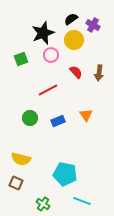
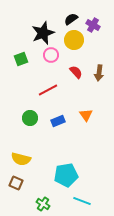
cyan pentagon: moved 1 px right, 1 px down; rotated 20 degrees counterclockwise
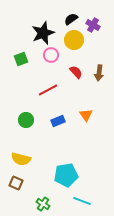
green circle: moved 4 px left, 2 px down
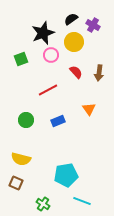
yellow circle: moved 2 px down
orange triangle: moved 3 px right, 6 px up
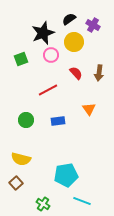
black semicircle: moved 2 px left
red semicircle: moved 1 px down
blue rectangle: rotated 16 degrees clockwise
brown square: rotated 24 degrees clockwise
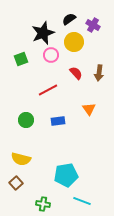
green cross: rotated 24 degrees counterclockwise
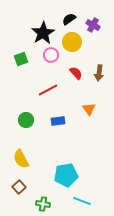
black star: rotated 10 degrees counterclockwise
yellow circle: moved 2 px left
yellow semicircle: rotated 48 degrees clockwise
brown square: moved 3 px right, 4 px down
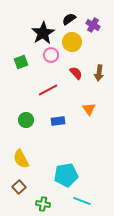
green square: moved 3 px down
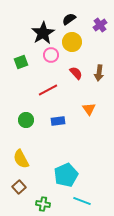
purple cross: moved 7 px right; rotated 24 degrees clockwise
cyan pentagon: rotated 15 degrees counterclockwise
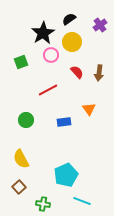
red semicircle: moved 1 px right, 1 px up
blue rectangle: moved 6 px right, 1 px down
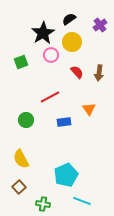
red line: moved 2 px right, 7 px down
